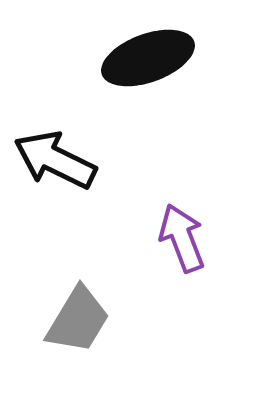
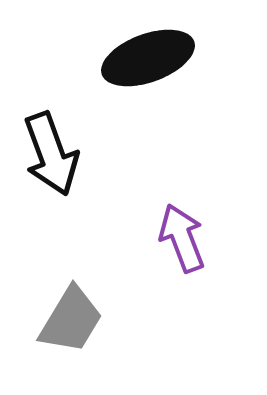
black arrow: moved 4 px left, 6 px up; rotated 136 degrees counterclockwise
gray trapezoid: moved 7 px left
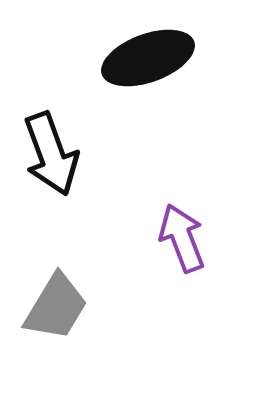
gray trapezoid: moved 15 px left, 13 px up
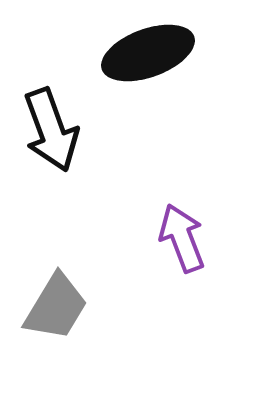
black ellipse: moved 5 px up
black arrow: moved 24 px up
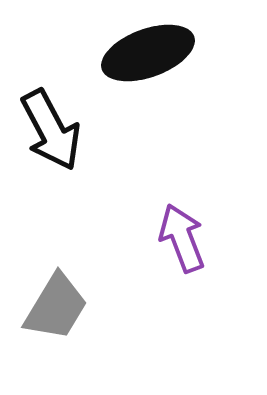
black arrow: rotated 8 degrees counterclockwise
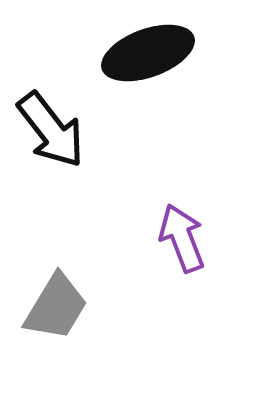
black arrow: rotated 10 degrees counterclockwise
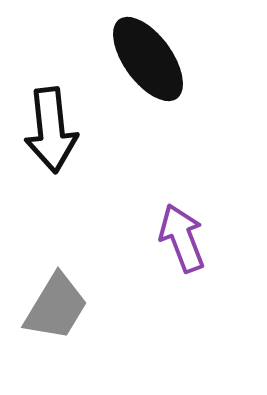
black ellipse: moved 6 px down; rotated 74 degrees clockwise
black arrow: rotated 32 degrees clockwise
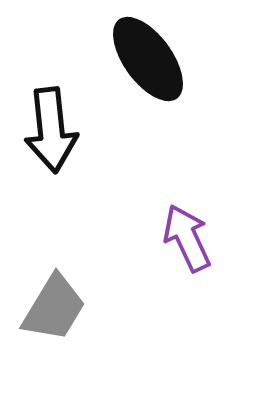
purple arrow: moved 5 px right; rotated 4 degrees counterclockwise
gray trapezoid: moved 2 px left, 1 px down
